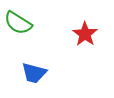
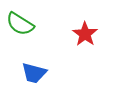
green semicircle: moved 2 px right, 1 px down
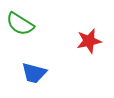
red star: moved 4 px right, 7 px down; rotated 25 degrees clockwise
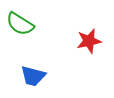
blue trapezoid: moved 1 px left, 3 px down
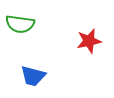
green semicircle: rotated 24 degrees counterclockwise
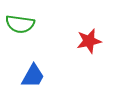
blue trapezoid: rotated 76 degrees counterclockwise
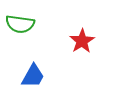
red star: moved 7 px left; rotated 20 degrees counterclockwise
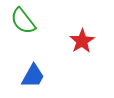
green semicircle: moved 3 px right, 3 px up; rotated 44 degrees clockwise
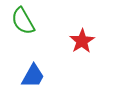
green semicircle: rotated 8 degrees clockwise
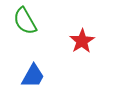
green semicircle: moved 2 px right
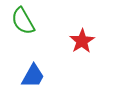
green semicircle: moved 2 px left
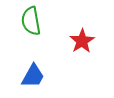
green semicircle: moved 8 px right; rotated 20 degrees clockwise
